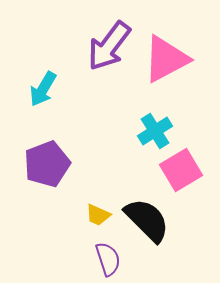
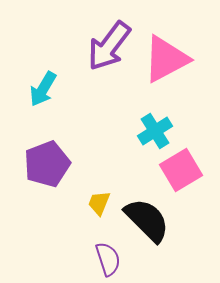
yellow trapezoid: moved 1 px right, 12 px up; rotated 88 degrees clockwise
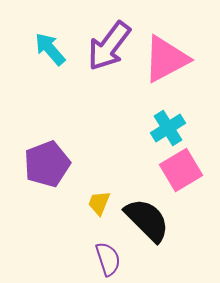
cyan arrow: moved 7 px right, 40 px up; rotated 108 degrees clockwise
cyan cross: moved 13 px right, 3 px up
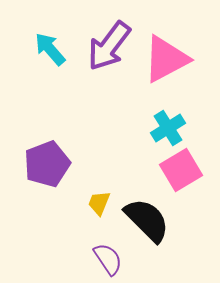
purple semicircle: rotated 16 degrees counterclockwise
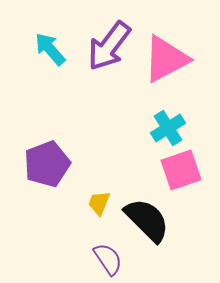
pink square: rotated 12 degrees clockwise
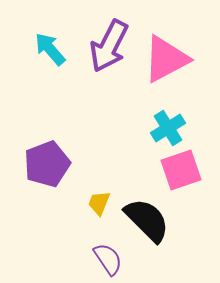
purple arrow: rotated 10 degrees counterclockwise
